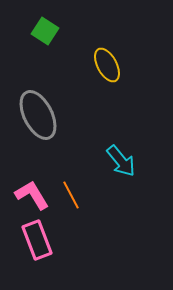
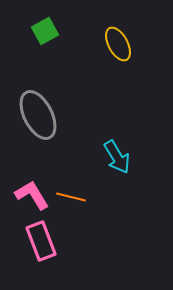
green square: rotated 28 degrees clockwise
yellow ellipse: moved 11 px right, 21 px up
cyan arrow: moved 4 px left, 4 px up; rotated 8 degrees clockwise
orange line: moved 2 px down; rotated 48 degrees counterclockwise
pink rectangle: moved 4 px right, 1 px down
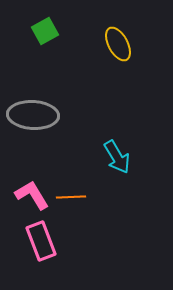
gray ellipse: moved 5 px left; rotated 60 degrees counterclockwise
orange line: rotated 16 degrees counterclockwise
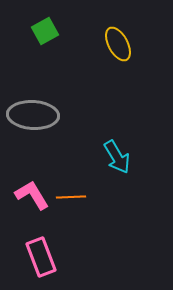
pink rectangle: moved 16 px down
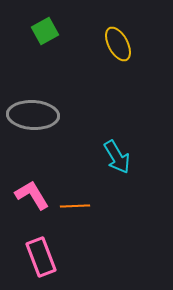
orange line: moved 4 px right, 9 px down
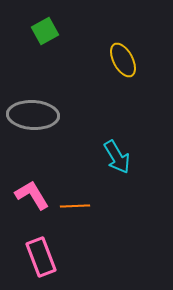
yellow ellipse: moved 5 px right, 16 px down
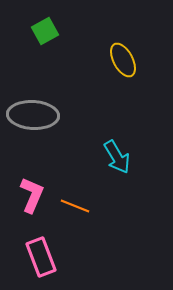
pink L-shape: rotated 54 degrees clockwise
orange line: rotated 24 degrees clockwise
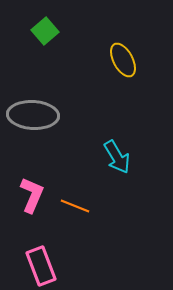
green square: rotated 12 degrees counterclockwise
pink rectangle: moved 9 px down
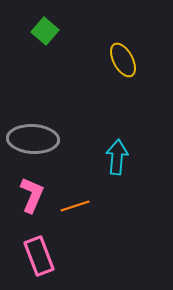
green square: rotated 8 degrees counterclockwise
gray ellipse: moved 24 px down
cyan arrow: rotated 144 degrees counterclockwise
orange line: rotated 40 degrees counterclockwise
pink rectangle: moved 2 px left, 10 px up
